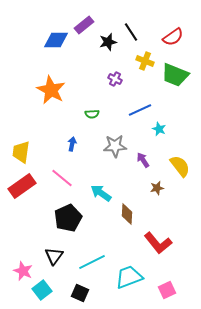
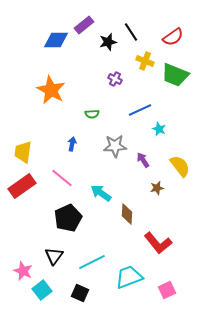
yellow trapezoid: moved 2 px right
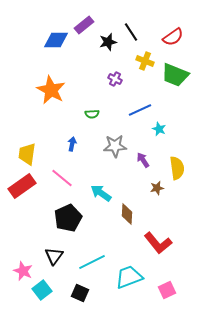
yellow trapezoid: moved 4 px right, 2 px down
yellow semicircle: moved 3 px left, 2 px down; rotated 30 degrees clockwise
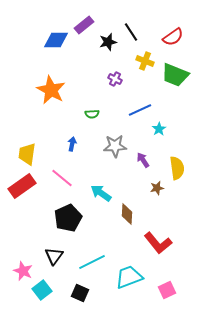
cyan star: rotated 16 degrees clockwise
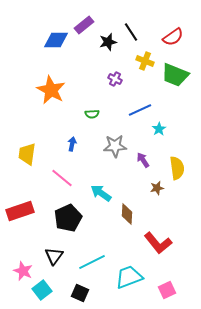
red rectangle: moved 2 px left, 25 px down; rotated 16 degrees clockwise
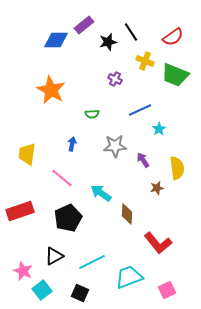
black triangle: rotated 24 degrees clockwise
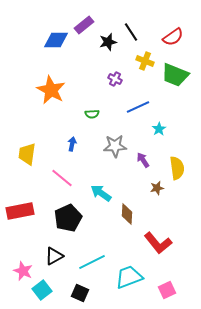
blue line: moved 2 px left, 3 px up
red rectangle: rotated 8 degrees clockwise
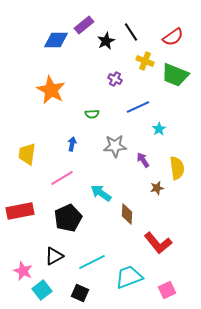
black star: moved 2 px left, 1 px up; rotated 12 degrees counterclockwise
pink line: rotated 70 degrees counterclockwise
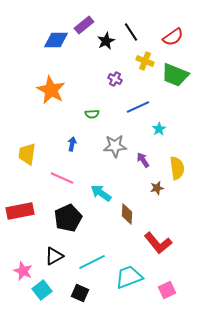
pink line: rotated 55 degrees clockwise
